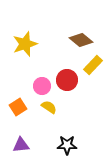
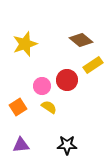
yellow rectangle: rotated 12 degrees clockwise
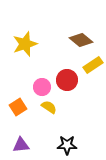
pink circle: moved 1 px down
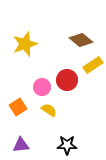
yellow semicircle: moved 3 px down
